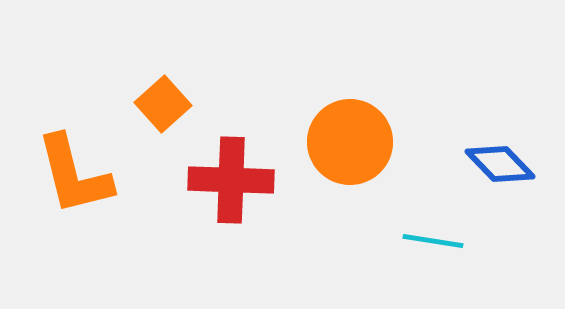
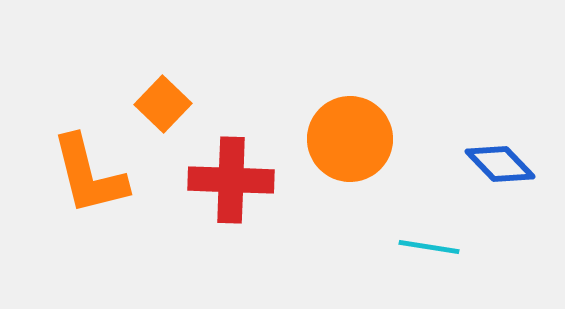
orange square: rotated 4 degrees counterclockwise
orange circle: moved 3 px up
orange L-shape: moved 15 px right
cyan line: moved 4 px left, 6 px down
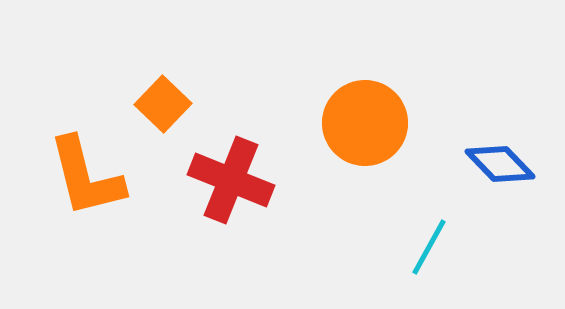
orange circle: moved 15 px right, 16 px up
orange L-shape: moved 3 px left, 2 px down
red cross: rotated 20 degrees clockwise
cyan line: rotated 70 degrees counterclockwise
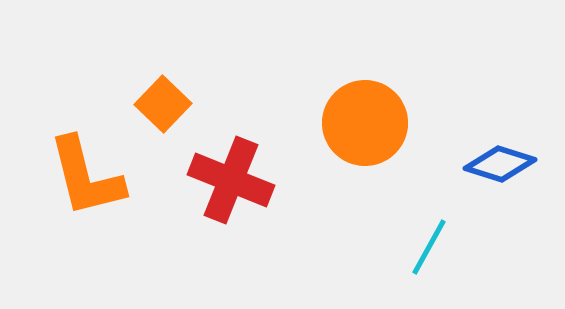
blue diamond: rotated 28 degrees counterclockwise
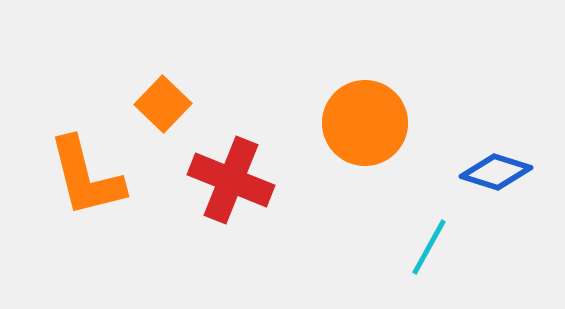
blue diamond: moved 4 px left, 8 px down
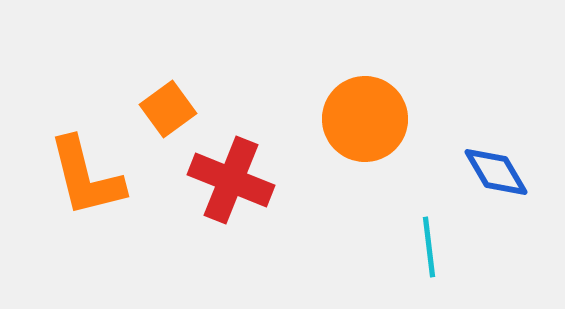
orange square: moved 5 px right, 5 px down; rotated 10 degrees clockwise
orange circle: moved 4 px up
blue diamond: rotated 42 degrees clockwise
cyan line: rotated 36 degrees counterclockwise
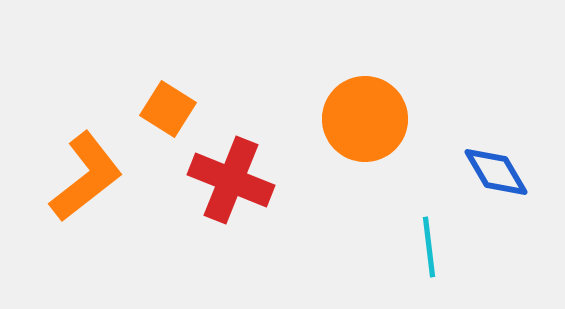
orange square: rotated 22 degrees counterclockwise
orange L-shape: rotated 114 degrees counterclockwise
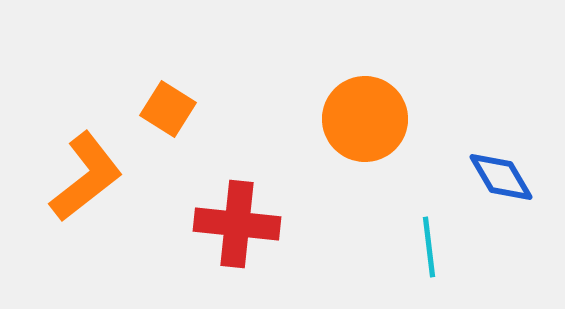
blue diamond: moved 5 px right, 5 px down
red cross: moved 6 px right, 44 px down; rotated 16 degrees counterclockwise
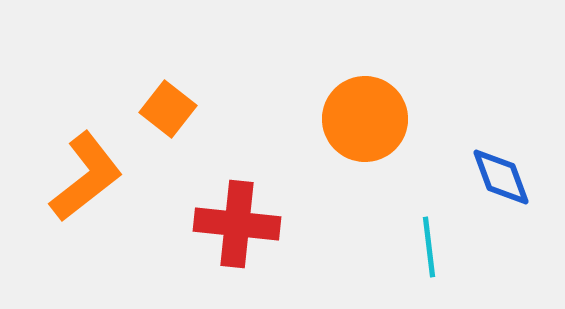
orange square: rotated 6 degrees clockwise
blue diamond: rotated 10 degrees clockwise
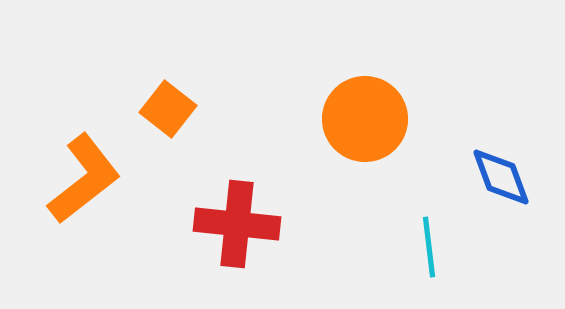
orange L-shape: moved 2 px left, 2 px down
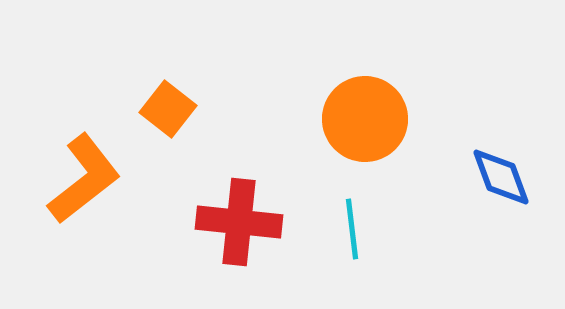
red cross: moved 2 px right, 2 px up
cyan line: moved 77 px left, 18 px up
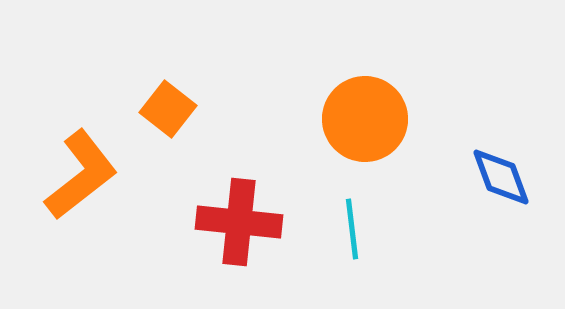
orange L-shape: moved 3 px left, 4 px up
